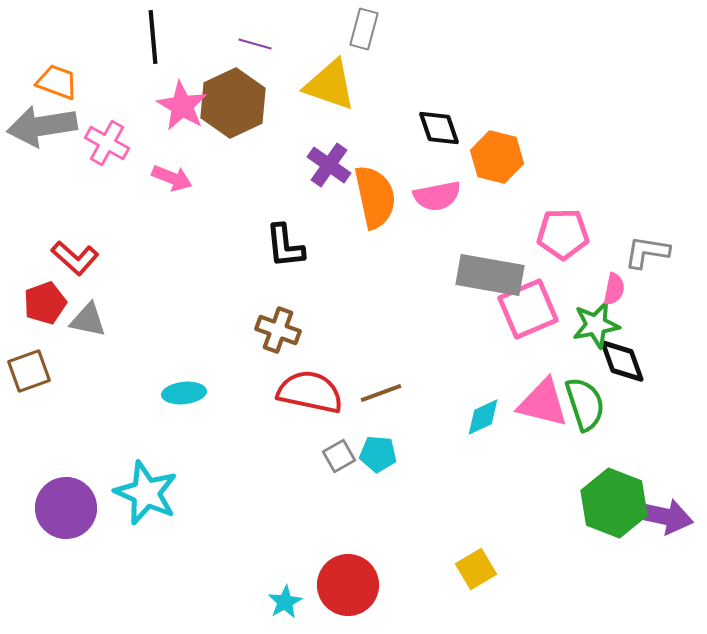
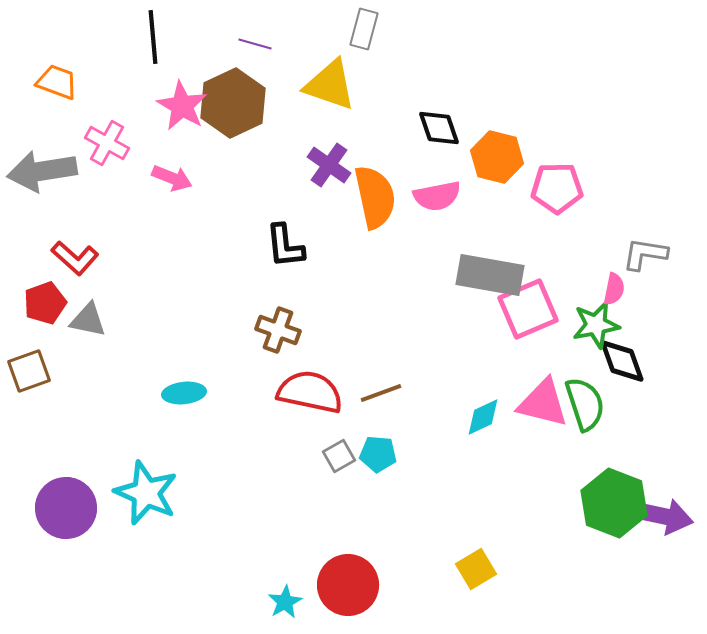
gray arrow at (42, 126): moved 45 px down
pink pentagon at (563, 234): moved 6 px left, 46 px up
gray L-shape at (647, 252): moved 2 px left, 2 px down
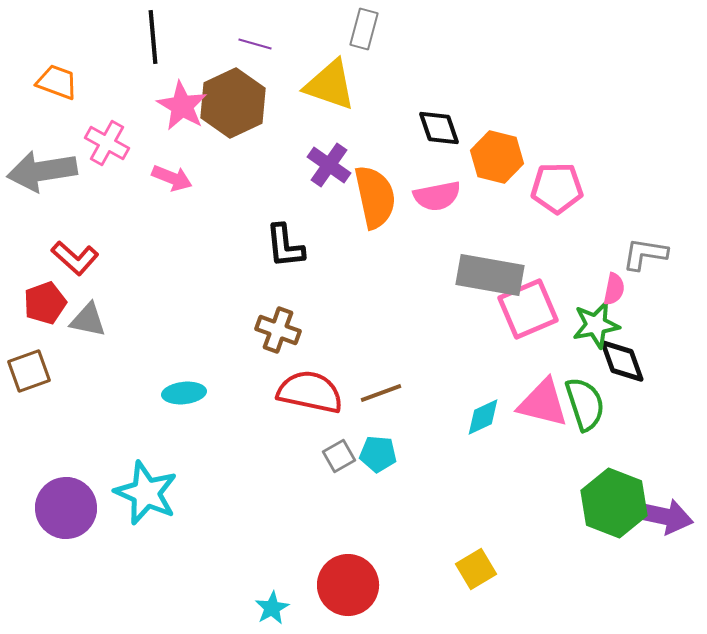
cyan star at (285, 602): moved 13 px left, 6 px down
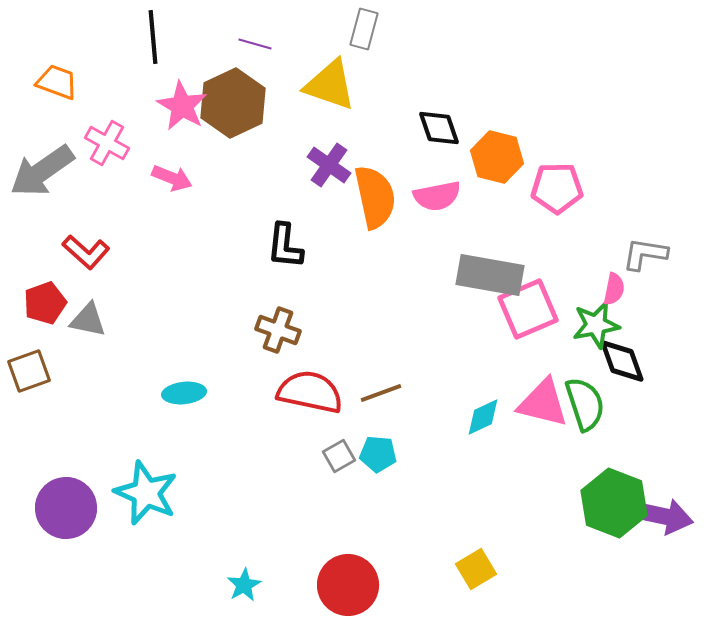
gray arrow at (42, 171): rotated 26 degrees counterclockwise
black L-shape at (285, 246): rotated 12 degrees clockwise
red L-shape at (75, 258): moved 11 px right, 6 px up
cyan star at (272, 608): moved 28 px left, 23 px up
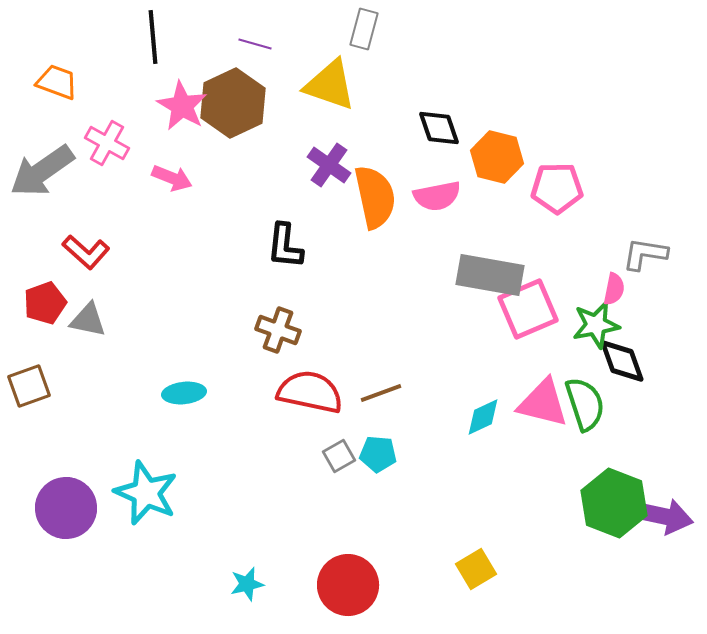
brown square at (29, 371): moved 15 px down
cyan star at (244, 585): moved 3 px right, 1 px up; rotated 16 degrees clockwise
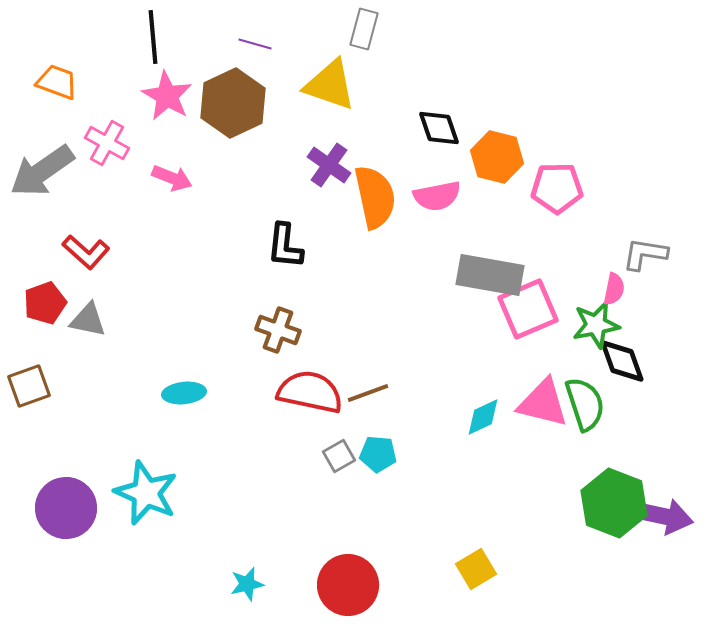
pink star at (182, 106): moved 15 px left, 10 px up
brown line at (381, 393): moved 13 px left
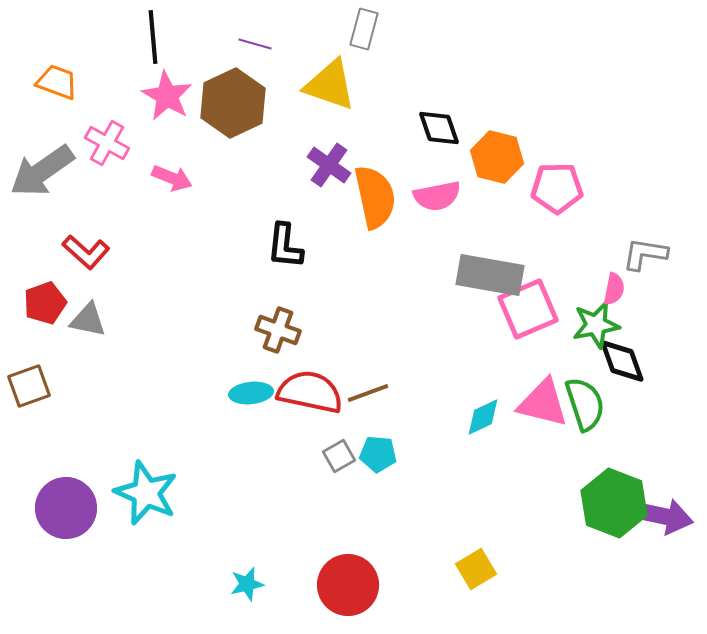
cyan ellipse at (184, 393): moved 67 px right
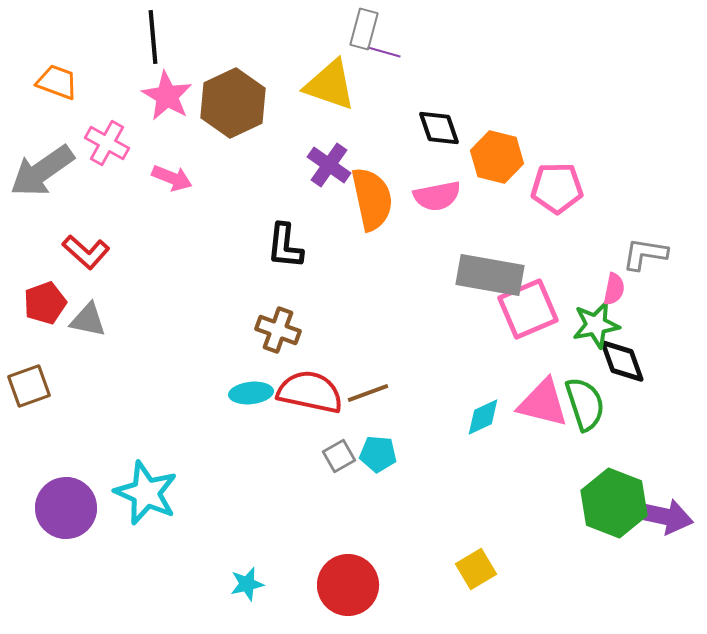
purple line at (255, 44): moved 129 px right, 8 px down
orange semicircle at (375, 197): moved 3 px left, 2 px down
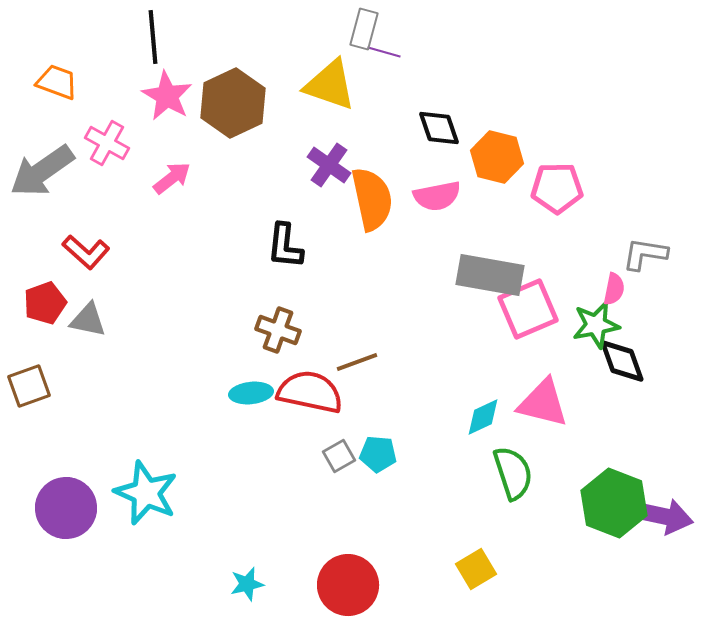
pink arrow at (172, 178): rotated 60 degrees counterclockwise
brown line at (368, 393): moved 11 px left, 31 px up
green semicircle at (585, 404): moved 72 px left, 69 px down
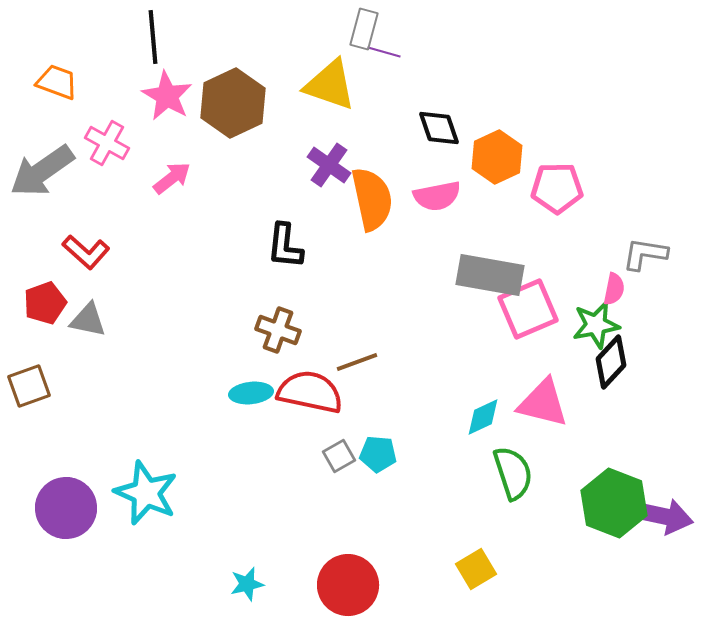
orange hexagon at (497, 157): rotated 21 degrees clockwise
black diamond at (622, 361): moved 11 px left, 1 px down; rotated 62 degrees clockwise
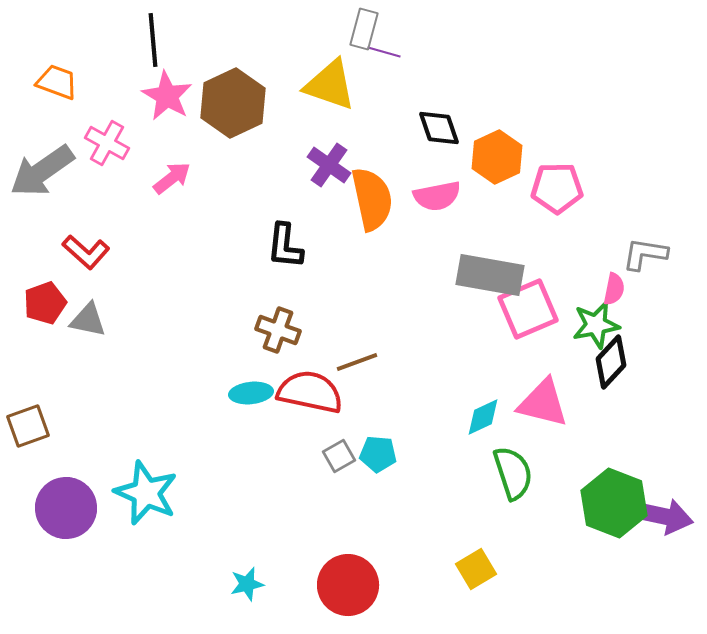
black line at (153, 37): moved 3 px down
brown square at (29, 386): moved 1 px left, 40 px down
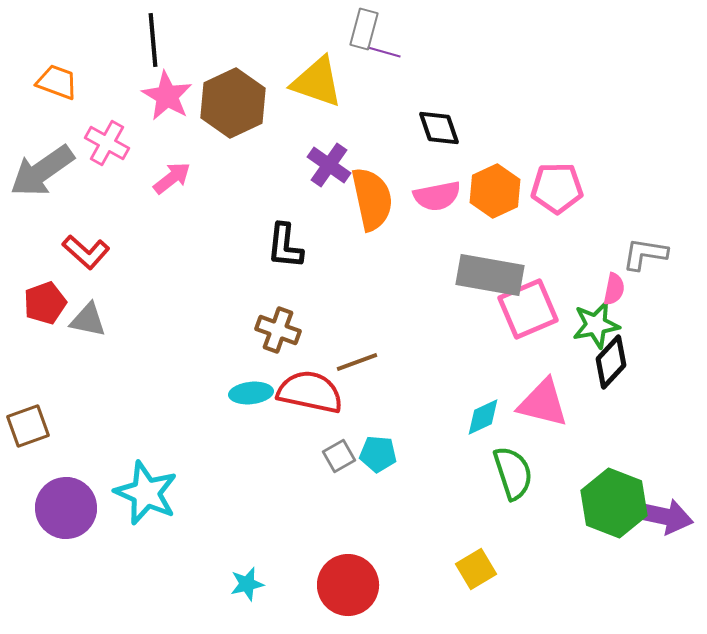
yellow triangle at (330, 85): moved 13 px left, 3 px up
orange hexagon at (497, 157): moved 2 px left, 34 px down
